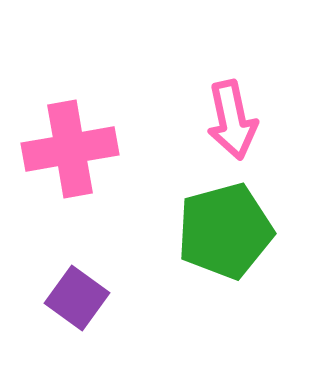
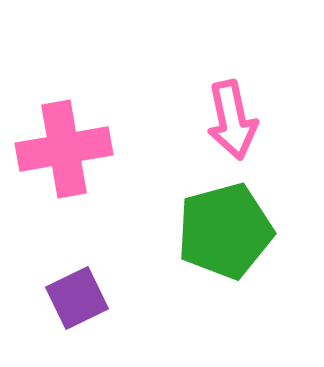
pink cross: moved 6 px left
purple square: rotated 28 degrees clockwise
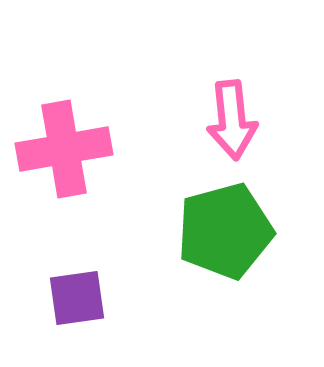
pink arrow: rotated 6 degrees clockwise
purple square: rotated 18 degrees clockwise
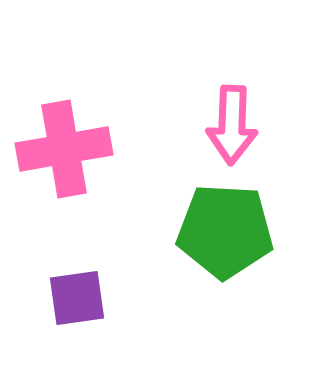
pink arrow: moved 5 px down; rotated 8 degrees clockwise
green pentagon: rotated 18 degrees clockwise
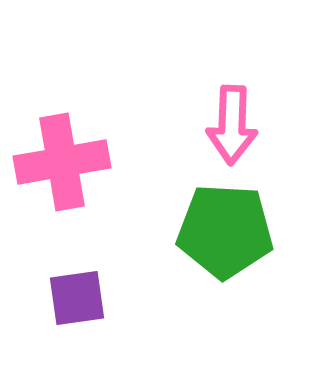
pink cross: moved 2 px left, 13 px down
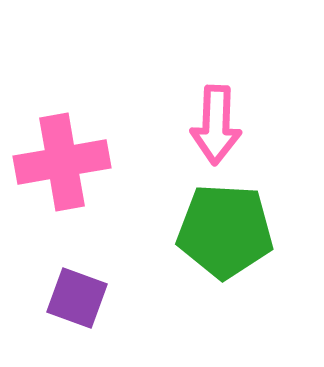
pink arrow: moved 16 px left
purple square: rotated 28 degrees clockwise
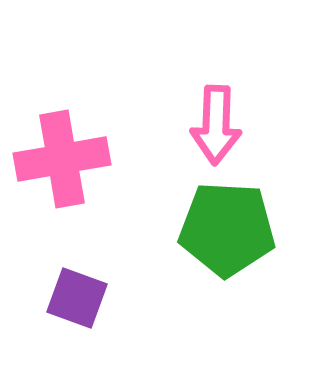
pink cross: moved 3 px up
green pentagon: moved 2 px right, 2 px up
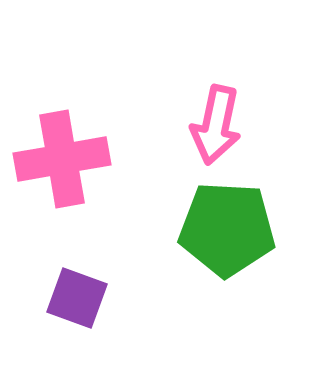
pink arrow: rotated 10 degrees clockwise
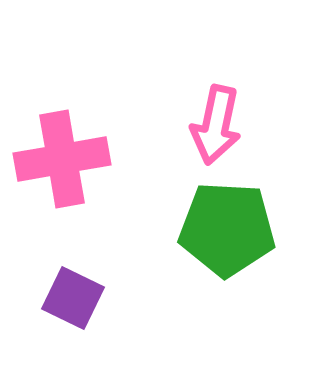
purple square: moved 4 px left; rotated 6 degrees clockwise
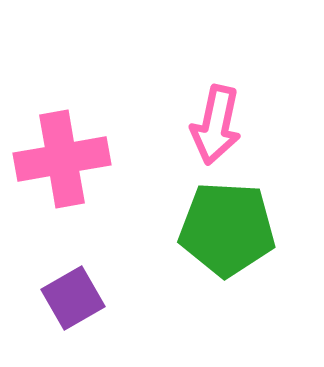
purple square: rotated 34 degrees clockwise
